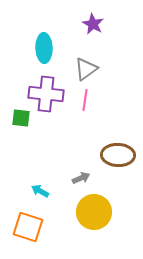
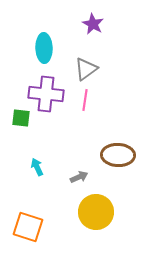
gray arrow: moved 2 px left, 1 px up
cyan arrow: moved 3 px left, 24 px up; rotated 36 degrees clockwise
yellow circle: moved 2 px right
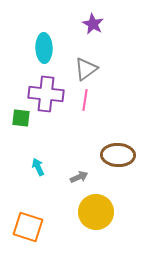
cyan arrow: moved 1 px right
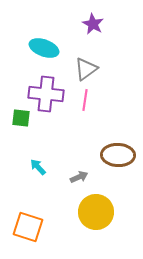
cyan ellipse: rotated 68 degrees counterclockwise
cyan arrow: rotated 18 degrees counterclockwise
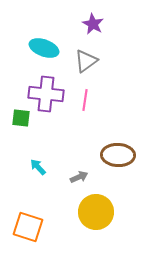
gray triangle: moved 8 px up
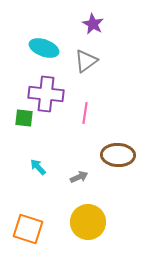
pink line: moved 13 px down
green square: moved 3 px right
yellow circle: moved 8 px left, 10 px down
orange square: moved 2 px down
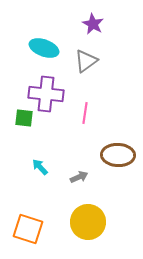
cyan arrow: moved 2 px right
